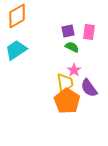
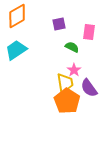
purple square: moved 9 px left, 7 px up
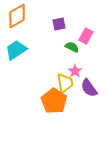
pink rectangle: moved 3 px left, 4 px down; rotated 21 degrees clockwise
pink star: moved 1 px right, 1 px down
orange pentagon: moved 13 px left
